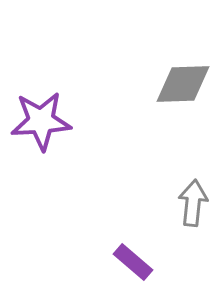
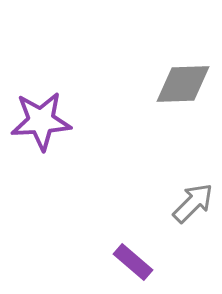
gray arrow: rotated 39 degrees clockwise
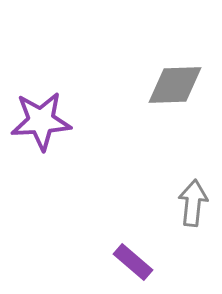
gray diamond: moved 8 px left, 1 px down
gray arrow: rotated 39 degrees counterclockwise
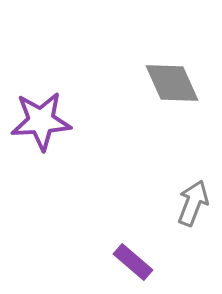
gray diamond: moved 3 px left, 2 px up; rotated 68 degrees clockwise
gray arrow: rotated 15 degrees clockwise
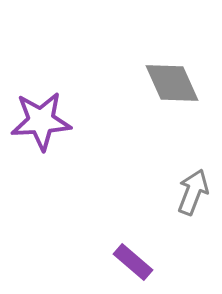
gray arrow: moved 11 px up
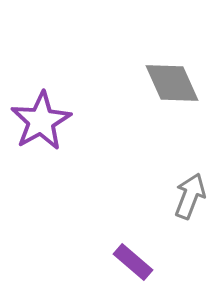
purple star: rotated 26 degrees counterclockwise
gray arrow: moved 3 px left, 4 px down
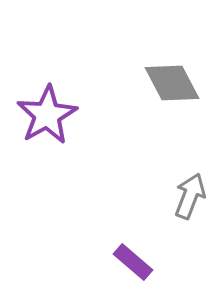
gray diamond: rotated 4 degrees counterclockwise
purple star: moved 6 px right, 6 px up
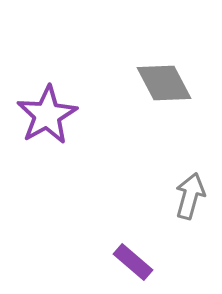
gray diamond: moved 8 px left
gray arrow: rotated 6 degrees counterclockwise
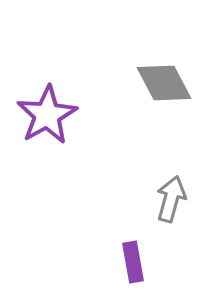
gray arrow: moved 19 px left, 3 px down
purple rectangle: rotated 39 degrees clockwise
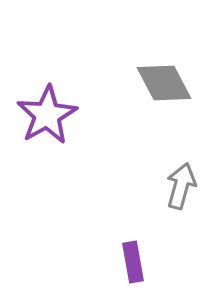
gray arrow: moved 10 px right, 13 px up
